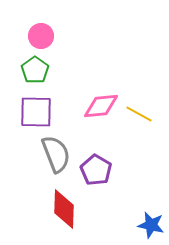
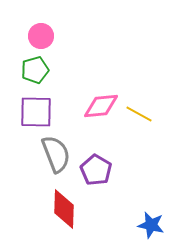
green pentagon: rotated 20 degrees clockwise
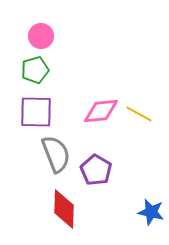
pink diamond: moved 5 px down
blue star: moved 13 px up
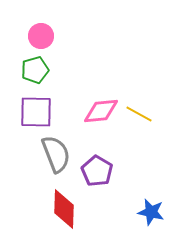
purple pentagon: moved 1 px right, 1 px down
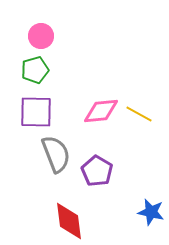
red diamond: moved 5 px right, 12 px down; rotated 9 degrees counterclockwise
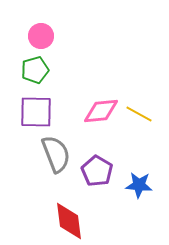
blue star: moved 12 px left, 27 px up; rotated 8 degrees counterclockwise
